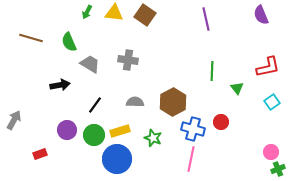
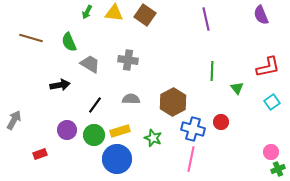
gray semicircle: moved 4 px left, 3 px up
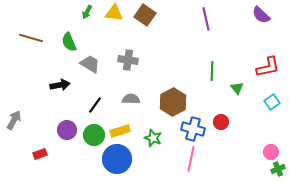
purple semicircle: rotated 24 degrees counterclockwise
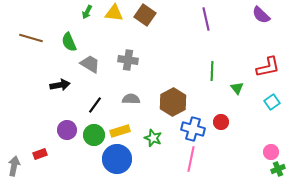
gray arrow: moved 46 px down; rotated 18 degrees counterclockwise
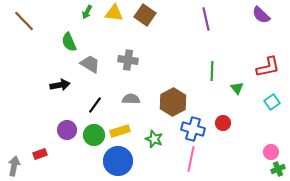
brown line: moved 7 px left, 17 px up; rotated 30 degrees clockwise
red circle: moved 2 px right, 1 px down
green star: moved 1 px right, 1 px down
blue circle: moved 1 px right, 2 px down
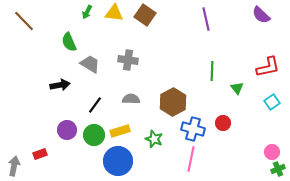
pink circle: moved 1 px right
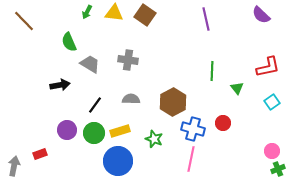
green circle: moved 2 px up
pink circle: moved 1 px up
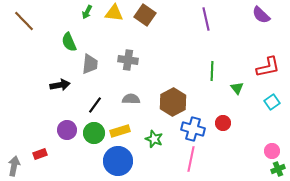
gray trapezoid: rotated 65 degrees clockwise
